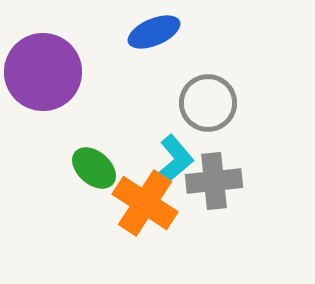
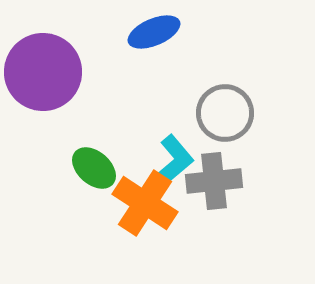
gray circle: moved 17 px right, 10 px down
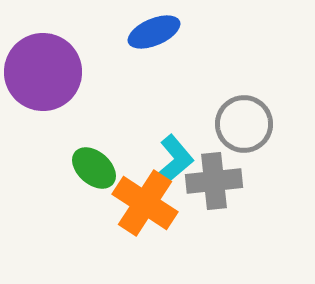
gray circle: moved 19 px right, 11 px down
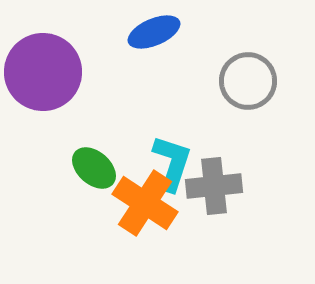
gray circle: moved 4 px right, 43 px up
cyan L-shape: rotated 32 degrees counterclockwise
gray cross: moved 5 px down
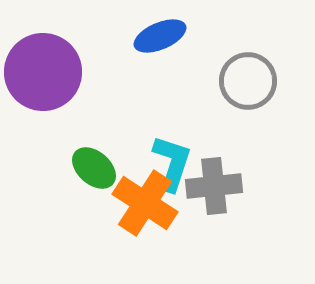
blue ellipse: moved 6 px right, 4 px down
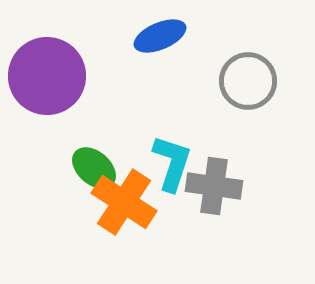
purple circle: moved 4 px right, 4 px down
gray cross: rotated 14 degrees clockwise
orange cross: moved 21 px left, 1 px up
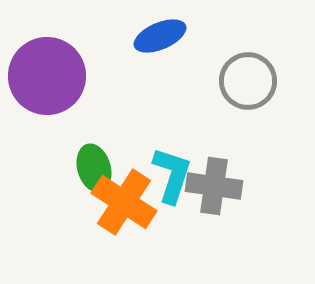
cyan L-shape: moved 12 px down
green ellipse: rotated 33 degrees clockwise
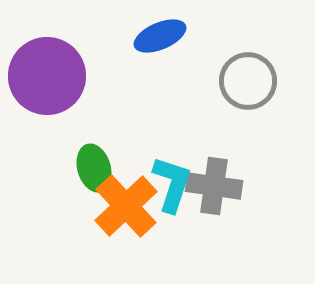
cyan L-shape: moved 9 px down
orange cross: moved 2 px right, 4 px down; rotated 14 degrees clockwise
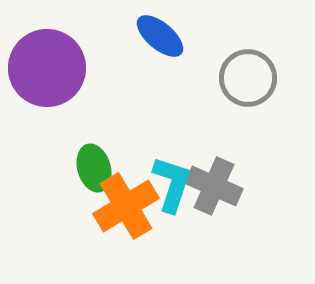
blue ellipse: rotated 63 degrees clockwise
purple circle: moved 8 px up
gray circle: moved 3 px up
gray cross: rotated 16 degrees clockwise
orange cross: rotated 12 degrees clockwise
